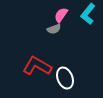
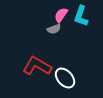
cyan L-shape: moved 7 px left, 2 px down; rotated 20 degrees counterclockwise
white ellipse: rotated 20 degrees counterclockwise
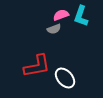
pink semicircle: rotated 35 degrees clockwise
red L-shape: rotated 140 degrees clockwise
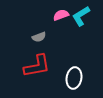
cyan L-shape: rotated 40 degrees clockwise
gray semicircle: moved 15 px left, 8 px down
white ellipse: moved 9 px right; rotated 50 degrees clockwise
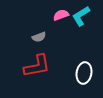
white ellipse: moved 10 px right, 5 px up
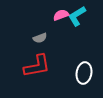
cyan L-shape: moved 4 px left
gray semicircle: moved 1 px right, 1 px down
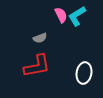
pink semicircle: rotated 84 degrees clockwise
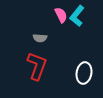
cyan L-shape: rotated 20 degrees counterclockwise
gray semicircle: rotated 24 degrees clockwise
red L-shape: rotated 60 degrees counterclockwise
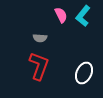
cyan L-shape: moved 6 px right
red L-shape: moved 2 px right
white ellipse: rotated 15 degrees clockwise
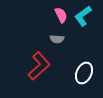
cyan L-shape: rotated 15 degrees clockwise
gray semicircle: moved 17 px right, 1 px down
red L-shape: rotated 28 degrees clockwise
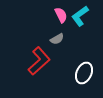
cyan L-shape: moved 3 px left
gray semicircle: rotated 32 degrees counterclockwise
red L-shape: moved 5 px up
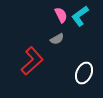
red L-shape: moved 7 px left
